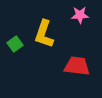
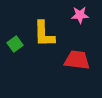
yellow L-shape: rotated 20 degrees counterclockwise
red trapezoid: moved 6 px up
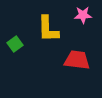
pink star: moved 3 px right
yellow L-shape: moved 4 px right, 5 px up
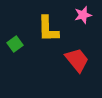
pink star: rotated 12 degrees counterclockwise
red trapezoid: rotated 44 degrees clockwise
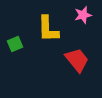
green square: rotated 14 degrees clockwise
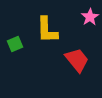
pink star: moved 7 px right, 2 px down; rotated 18 degrees counterclockwise
yellow L-shape: moved 1 px left, 1 px down
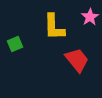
yellow L-shape: moved 7 px right, 3 px up
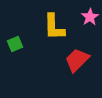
red trapezoid: rotated 96 degrees counterclockwise
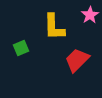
pink star: moved 2 px up
green square: moved 6 px right, 4 px down
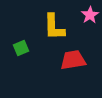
red trapezoid: moved 4 px left; rotated 36 degrees clockwise
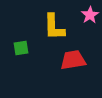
green square: rotated 14 degrees clockwise
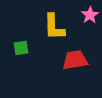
red trapezoid: moved 2 px right
